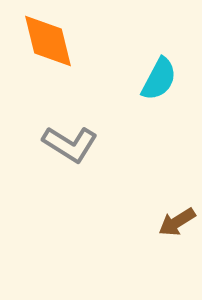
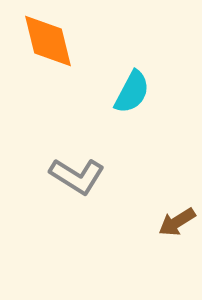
cyan semicircle: moved 27 px left, 13 px down
gray L-shape: moved 7 px right, 32 px down
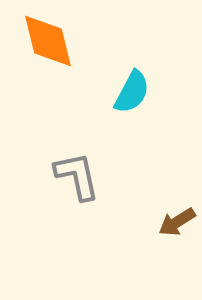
gray L-shape: rotated 134 degrees counterclockwise
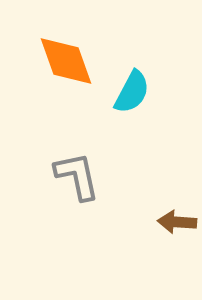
orange diamond: moved 18 px right, 20 px down; rotated 6 degrees counterclockwise
brown arrow: rotated 36 degrees clockwise
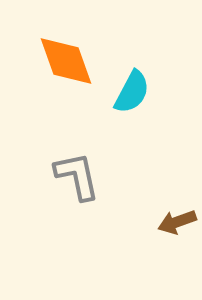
brown arrow: rotated 24 degrees counterclockwise
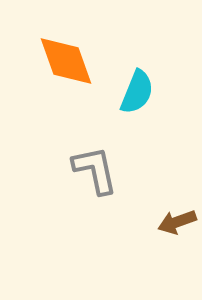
cyan semicircle: moved 5 px right; rotated 6 degrees counterclockwise
gray L-shape: moved 18 px right, 6 px up
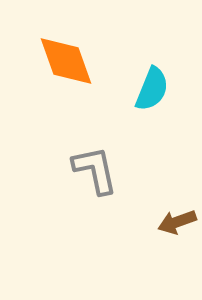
cyan semicircle: moved 15 px right, 3 px up
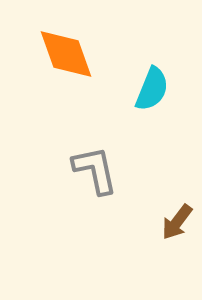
orange diamond: moved 7 px up
brown arrow: rotated 33 degrees counterclockwise
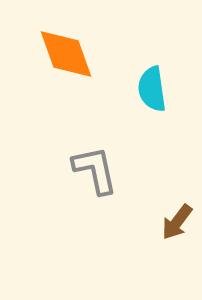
cyan semicircle: rotated 150 degrees clockwise
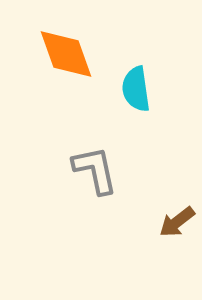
cyan semicircle: moved 16 px left
brown arrow: rotated 15 degrees clockwise
